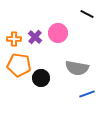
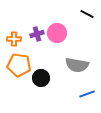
pink circle: moved 1 px left
purple cross: moved 2 px right, 3 px up; rotated 32 degrees clockwise
gray semicircle: moved 3 px up
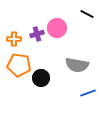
pink circle: moved 5 px up
blue line: moved 1 px right, 1 px up
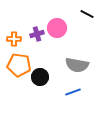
black circle: moved 1 px left, 1 px up
blue line: moved 15 px left, 1 px up
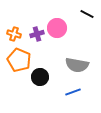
orange cross: moved 5 px up; rotated 16 degrees clockwise
orange pentagon: moved 5 px up; rotated 15 degrees clockwise
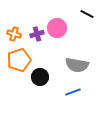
orange pentagon: rotated 30 degrees clockwise
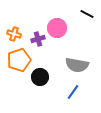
purple cross: moved 1 px right, 5 px down
blue line: rotated 35 degrees counterclockwise
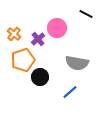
black line: moved 1 px left
orange cross: rotated 24 degrees clockwise
purple cross: rotated 24 degrees counterclockwise
orange pentagon: moved 4 px right
gray semicircle: moved 2 px up
blue line: moved 3 px left; rotated 14 degrees clockwise
